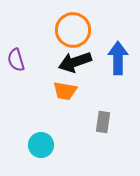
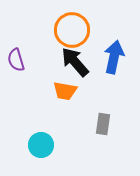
orange circle: moved 1 px left
blue arrow: moved 4 px left, 1 px up; rotated 12 degrees clockwise
black arrow: rotated 68 degrees clockwise
gray rectangle: moved 2 px down
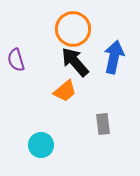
orange circle: moved 1 px right, 1 px up
orange trapezoid: rotated 50 degrees counterclockwise
gray rectangle: rotated 15 degrees counterclockwise
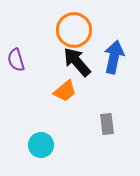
orange circle: moved 1 px right, 1 px down
black arrow: moved 2 px right
gray rectangle: moved 4 px right
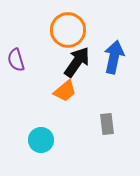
orange circle: moved 6 px left
black arrow: rotated 76 degrees clockwise
cyan circle: moved 5 px up
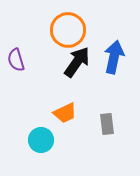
orange trapezoid: moved 22 px down; rotated 15 degrees clockwise
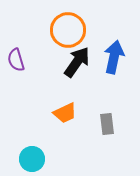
cyan circle: moved 9 px left, 19 px down
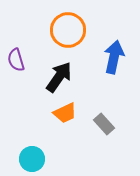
black arrow: moved 18 px left, 15 px down
gray rectangle: moved 3 px left; rotated 35 degrees counterclockwise
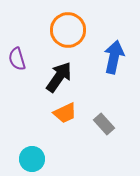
purple semicircle: moved 1 px right, 1 px up
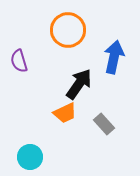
purple semicircle: moved 2 px right, 2 px down
black arrow: moved 20 px right, 7 px down
cyan circle: moved 2 px left, 2 px up
